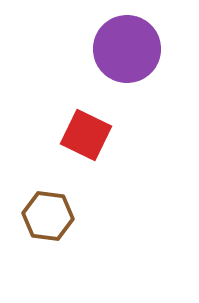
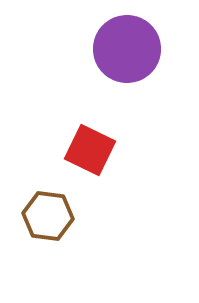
red square: moved 4 px right, 15 px down
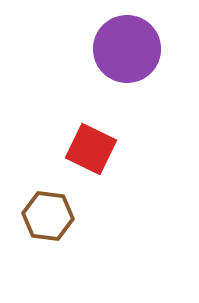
red square: moved 1 px right, 1 px up
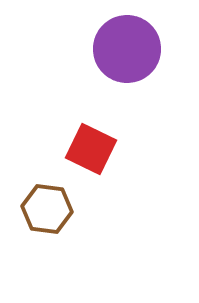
brown hexagon: moved 1 px left, 7 px up
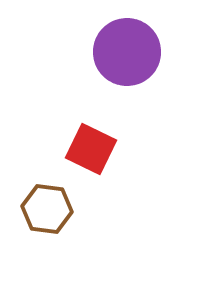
purple circle: moved 3 px down
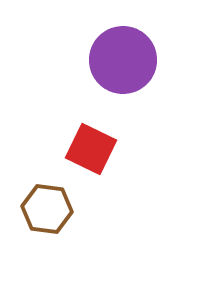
purple circle: moved 4 px left, 8 px down
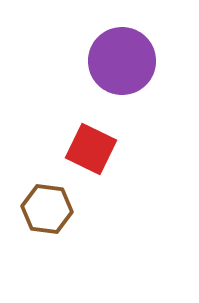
purple circle: moved 1 px left, 1 px down
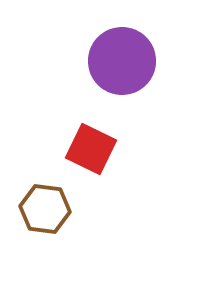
brown hexagon: moved 2 px left
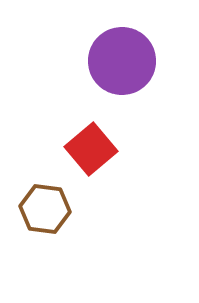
red square: rotated 24 degrees clockwise
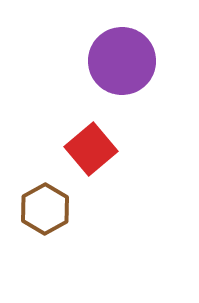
brown hexagon: rotated 24 degrees clockwise
